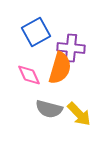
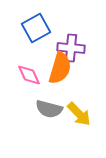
blue square: moved 4 px up
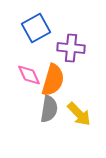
orange semicircle: moved 7 px left, 12 px down
gray semicircle: rotated 96 degrees counterclockwise
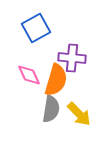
purple cross: moved 1 px right, 10 px down
orange semicircle: moved 3 px right
gray semicircle: moved 2 px right
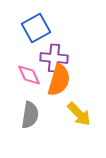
purple cross: moved 18 px left
orange semicircle: moved 3 px right
gray semicircle: moved 21 px left, 6 px down
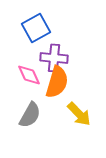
orange semicircle: moved 2 px left, 2 px down
gray semicircle: rotated 20 degrees clockwise
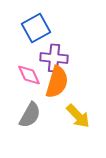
yellow arrow: moved 1 px left, 2 px down
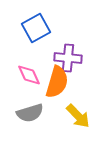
purple cross: moved 14 px right
gray semicircle: moved 2 px up; rotated 44 degrees clockwise
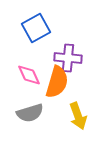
yellow arrow: rotated 24 degrees clockwise
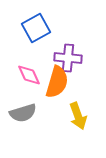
gray semicircle: moved 7 px left
